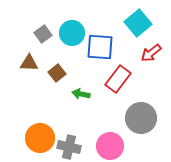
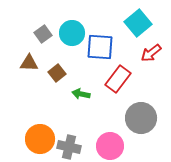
orange circle: moved 1 px down
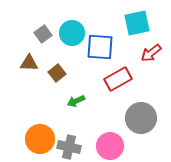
cyan square: moved 1 px left; rotated 28 degrees clockwise
red rectangle: rotated 24 degrees clockwise
green arrow: moved 5 px left, 7 px down; rotated 36 degrees counterclockwise
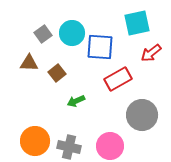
gray circle: moved 1 px right, 3 px up
orange circle: moved 5 px left, 2 px down
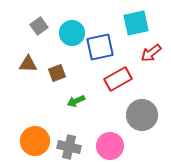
cyan square: moved 1 px left
gray square: moved 4 px left, 8 px up
blue square: rotated 16 degrees counterclockwise
brown triangle: moved 1 px left, 1 px down
brown square: rotated 18 degrees clockwise
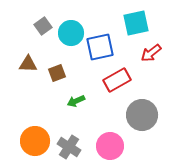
gray square: moved 4 px right
cyan circle: moved 1 px left
red rectangle: moved 1 px left, 1 px down
gray cross: rotated 20 degrees clockwise
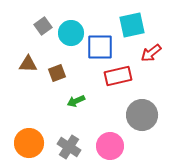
cyan square: moved 4 px left, 2 px down
blue square: rotated 12 degrees clockwise
red rectangle: moved 1 px right, 4 px up; rotated 16 degrees clockwise
orange circle: moved 6 px left, 2 px down
